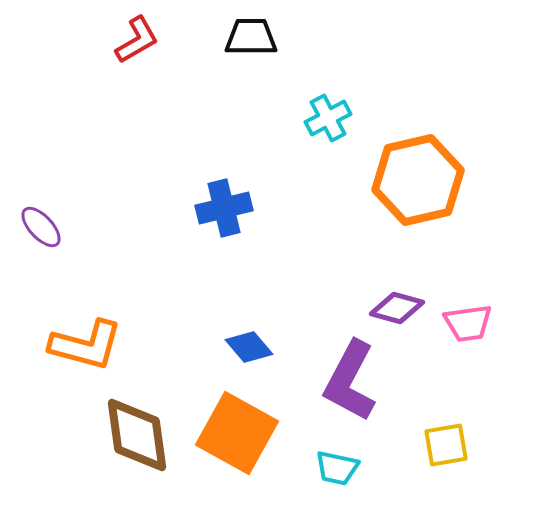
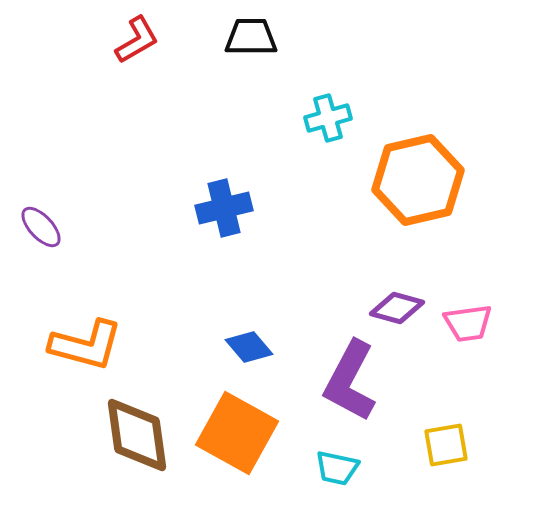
cyan cross: rotated 12 degrees clockwise
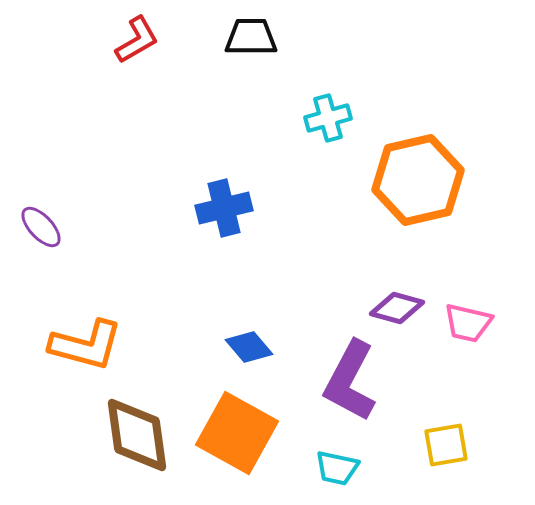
pink trapezoid: rotated 21 degrees clockwise
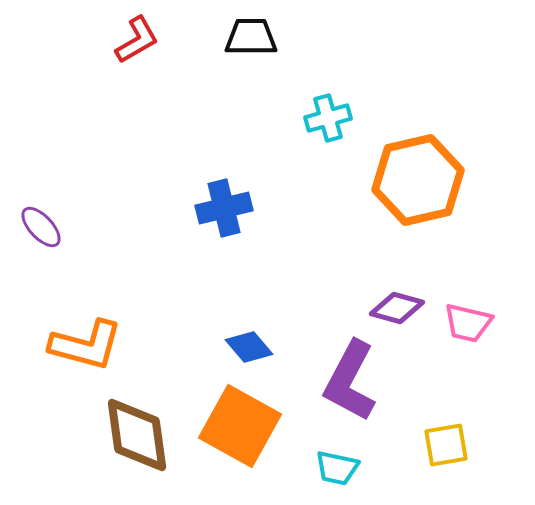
orange square: moved 3 px right, 7 px up
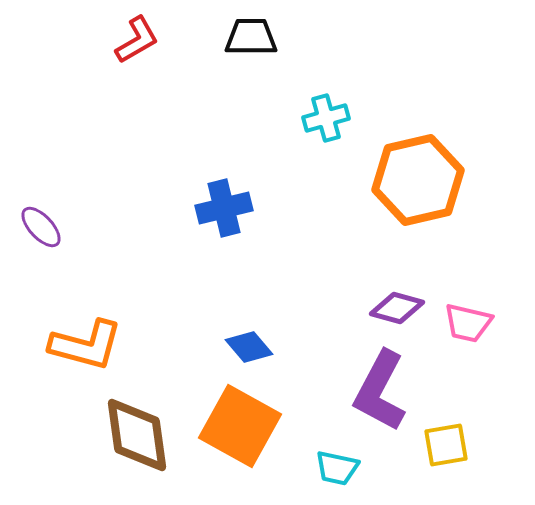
cyan cross: moved 2 px left
purple L-shape: moved 30 px right, 10 px down
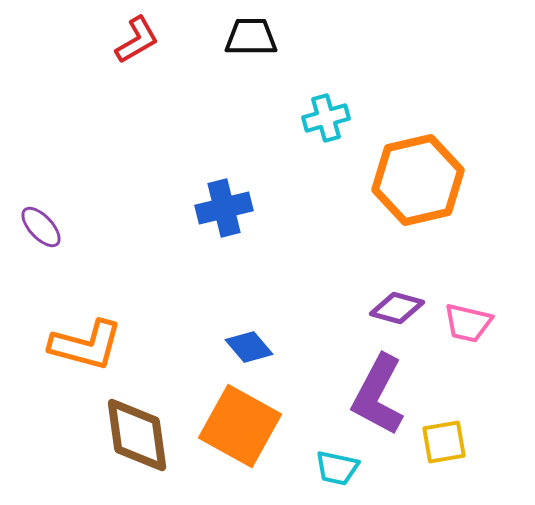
purple L-shape: moved 2 px left, 4 px down
yellow square: moved 2 px left, 3 px up
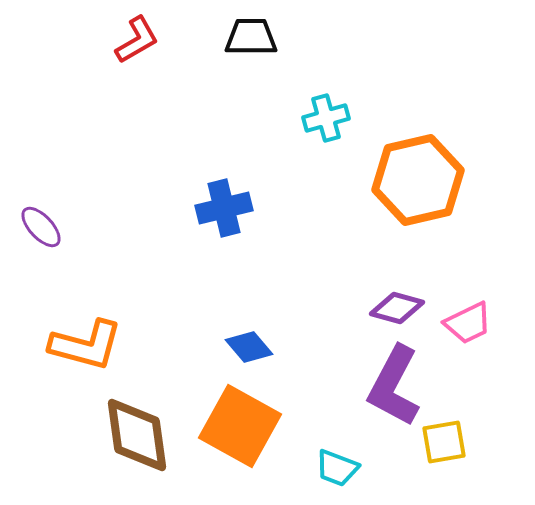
pink trapezoid: rotated 39 degrees counterclockwise
purple L-shape: moved 16 px right, 9 px up
cyan trapezoid: rotated 9 degrees clockwise
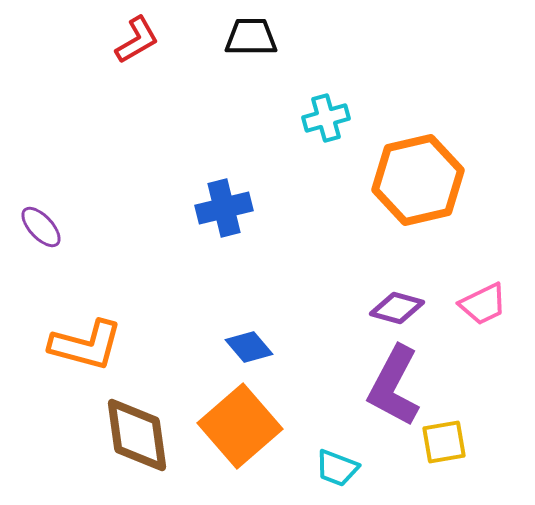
pink trapezoid: moved 15 px right, 19 px up
orange square: rotated 20 degrees clockwise
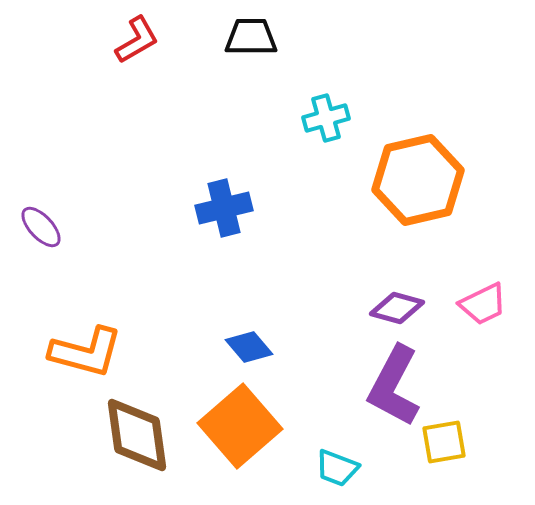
orange L-shape: moved 7 px down
